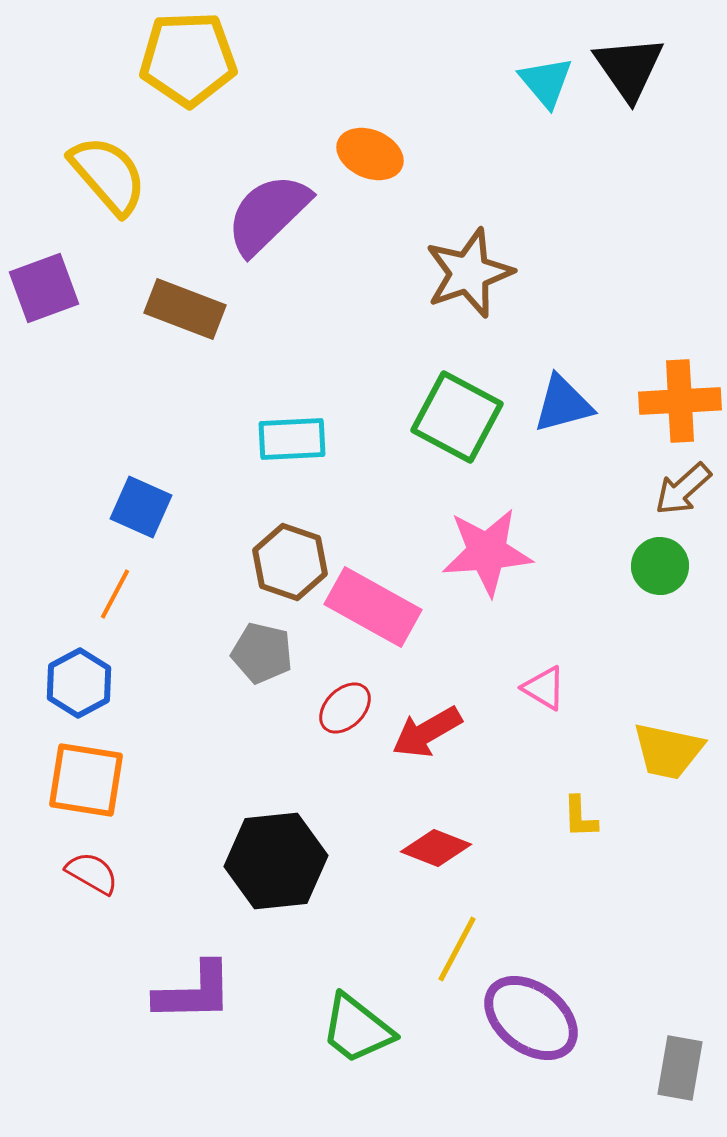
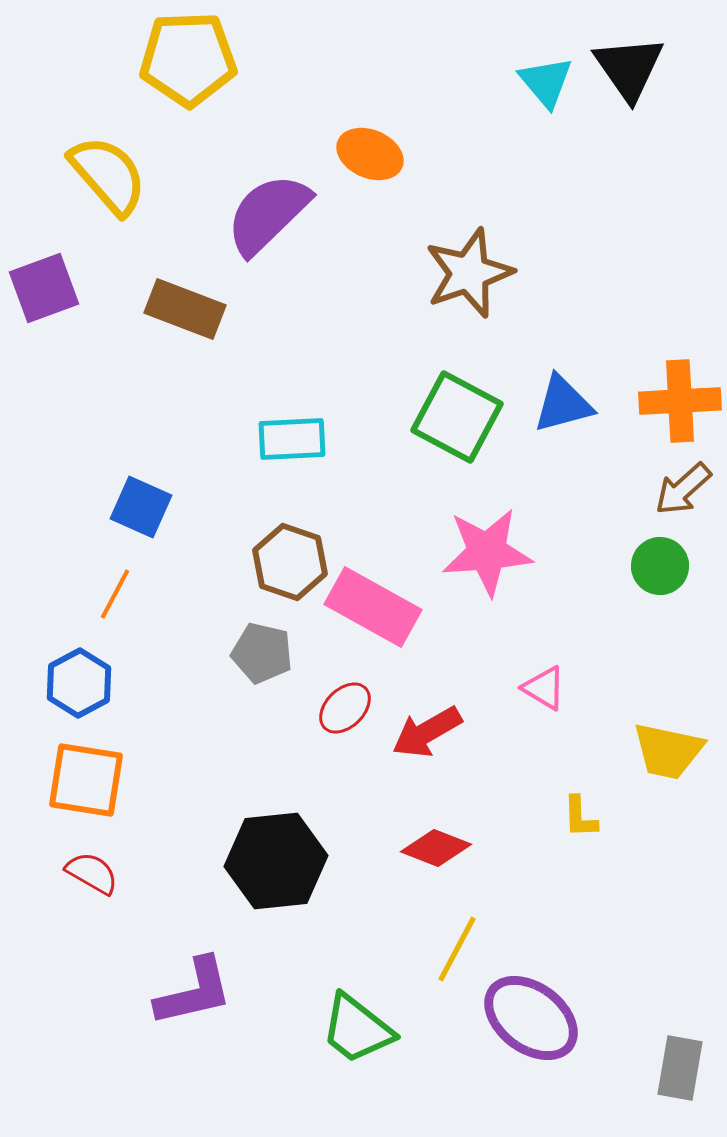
purple L-shape: rotated 12 degrees counterclockwise
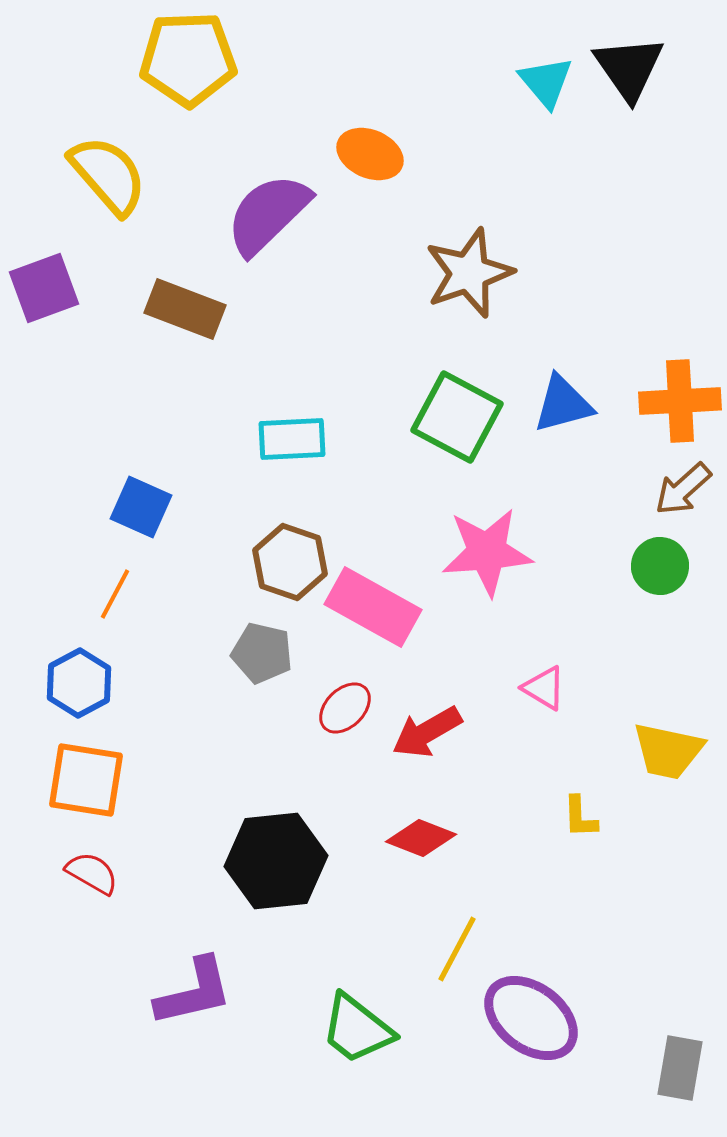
red diamond: moved 15 px left, 10 px up
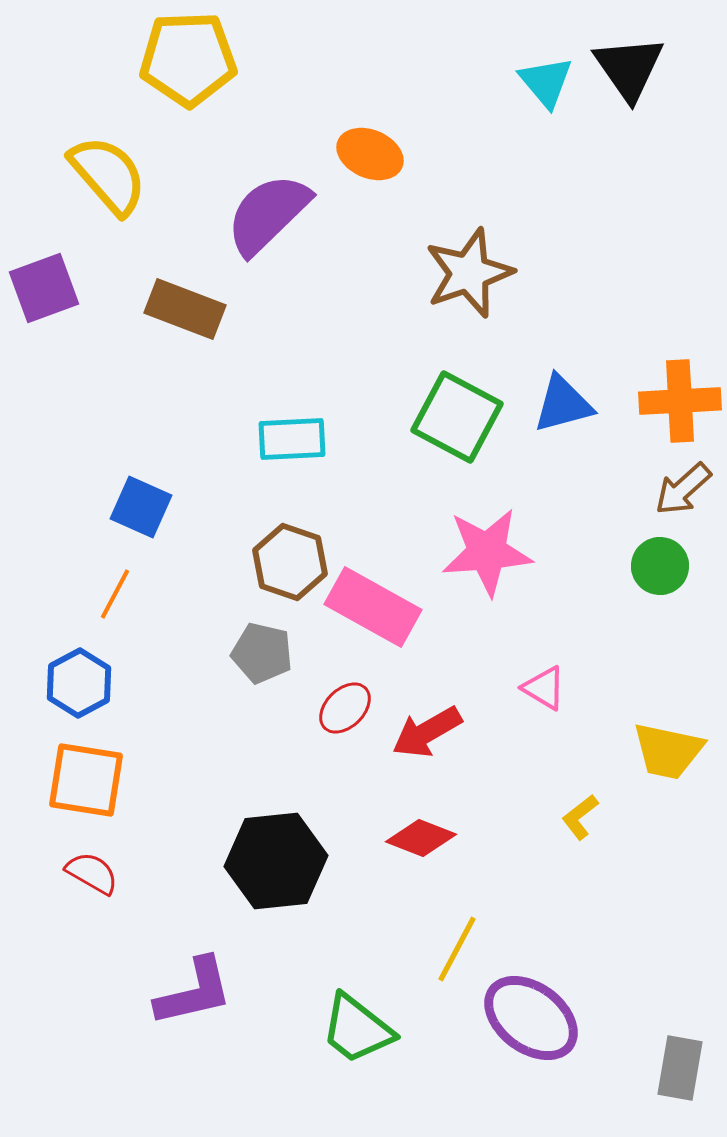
yellow L-shape: rotated 54 degrees clockwise
